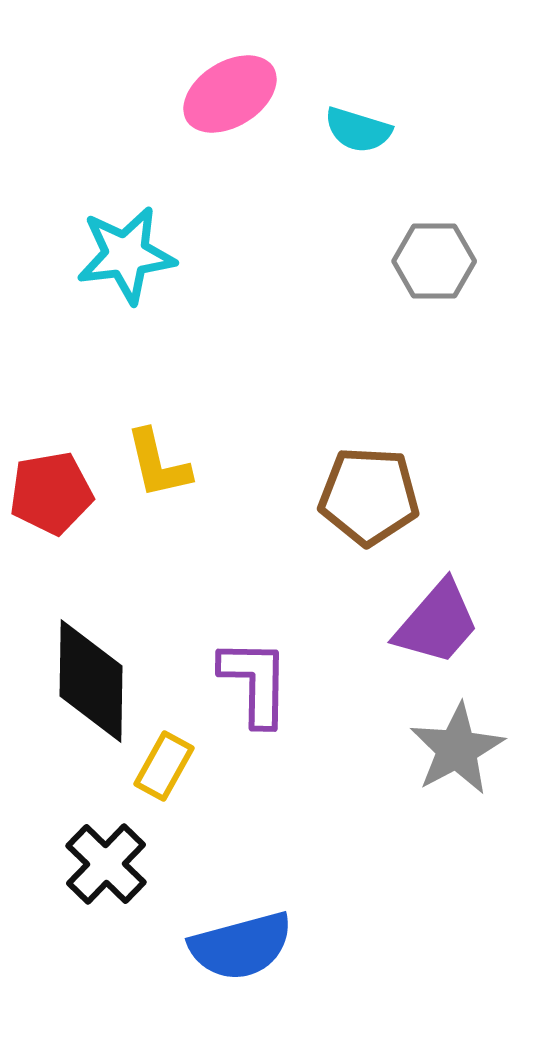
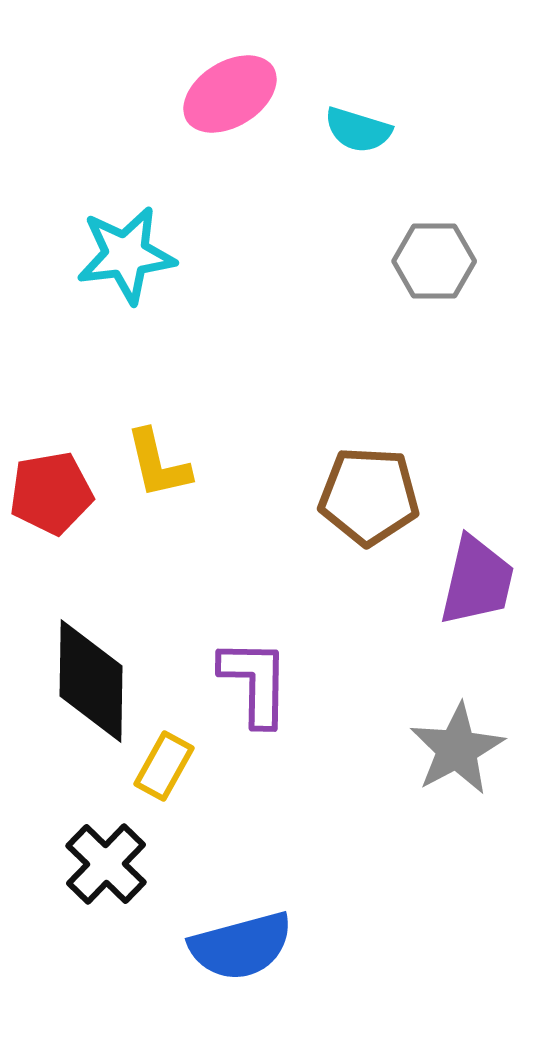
purple trapezoid: moved 40 px right, 42 px up; rotated 28 degrees counterclockwise
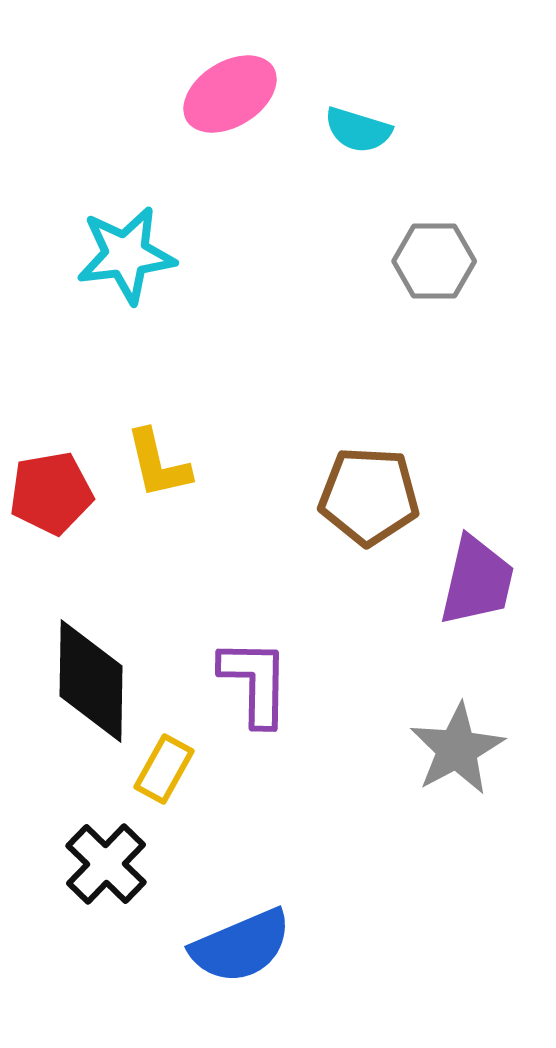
yellow rectangle: moved 3 px down
blue semicircle: rotated 8 degrees counterclockwise
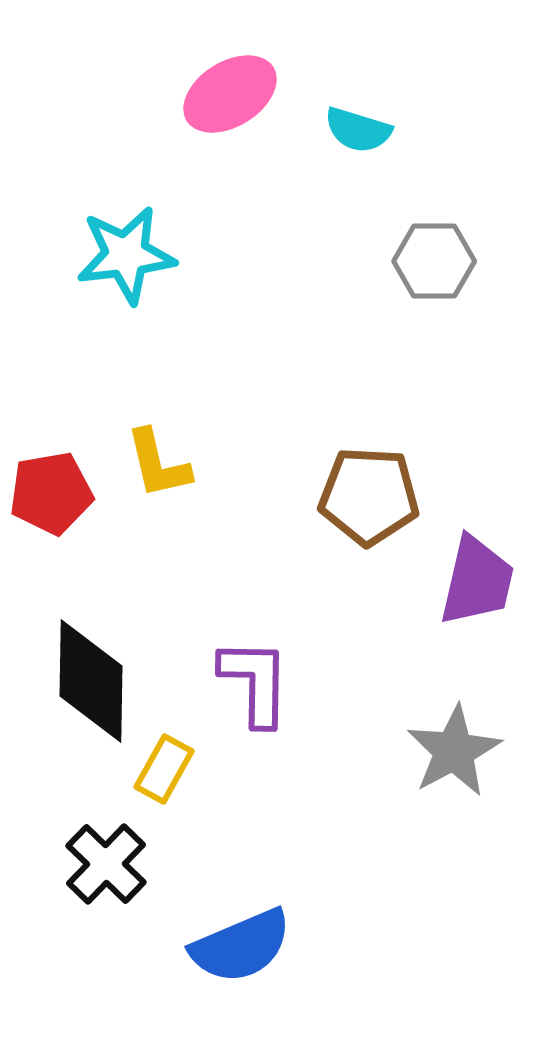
gray star: moved 3 px left, 2 px down
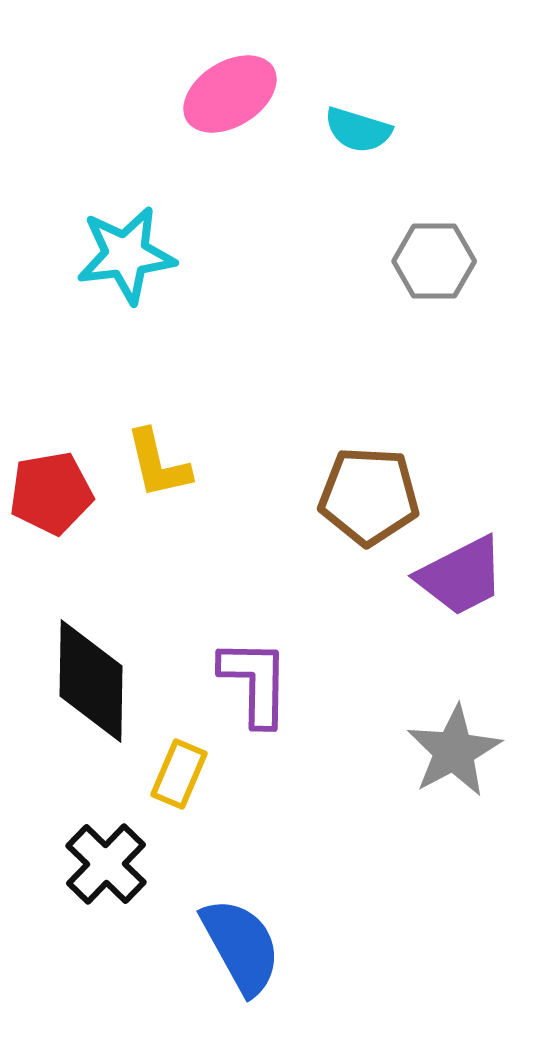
purple trapezoid: moved 16 px left, 5 px up; rotated 50 degrees clockwise
yellow rectangle: moved 15 px right, 5 px down; rotated 6 degrees counterclockwise
blue semicircle: rotated 96 degrees counterclockwise
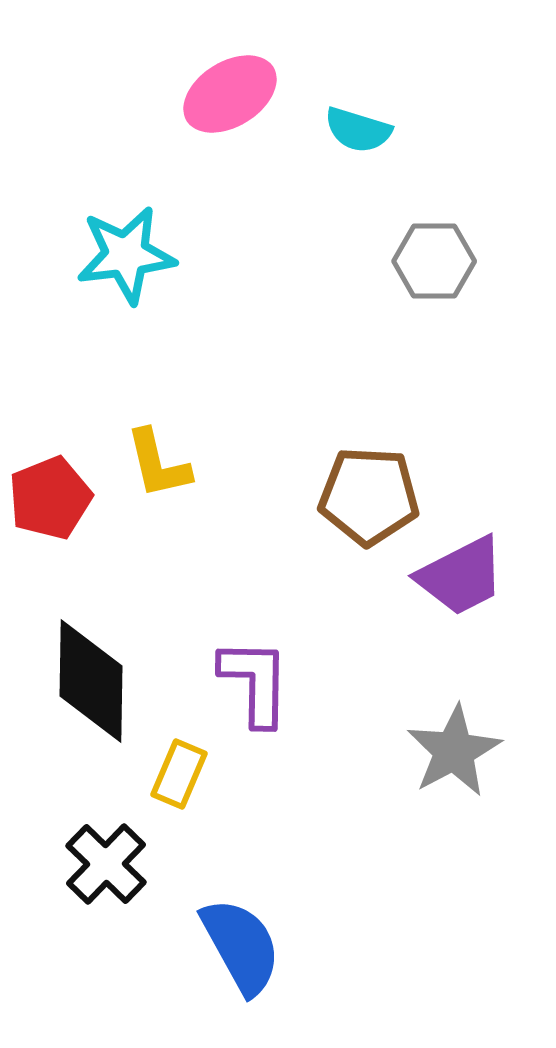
red pentagon: moved 1 px left, 5 px down; rotated 12 degrees counterclockwise
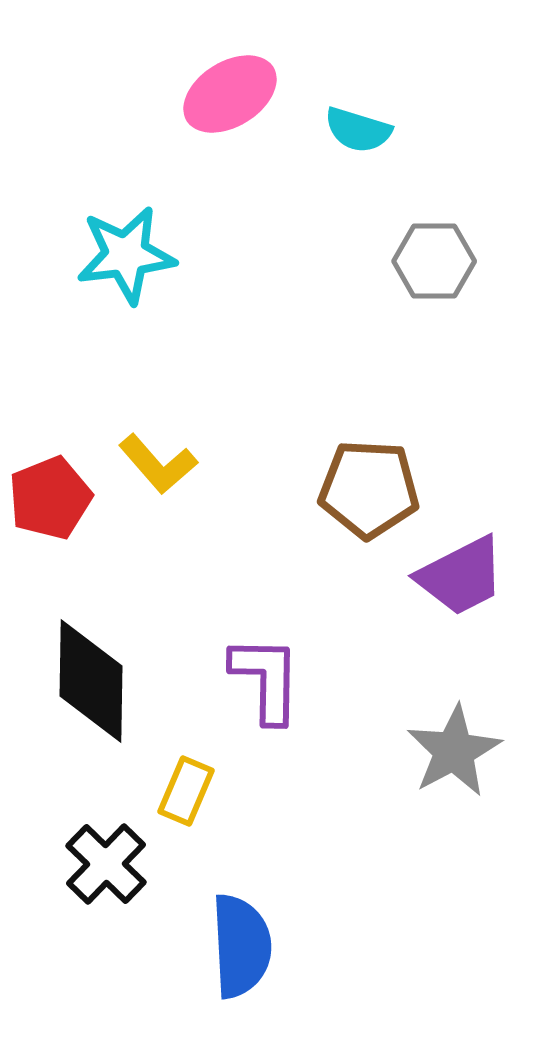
yellow L-shape: rotated 28 degrees counterclockwise
brown pentagon: moved 7 px up
purple L-shape: moved 11 px right, 3 px up
yellow rectangle: moved 7 px right, 17 px down
blue semicircle: rotated 26 degrees clockwise
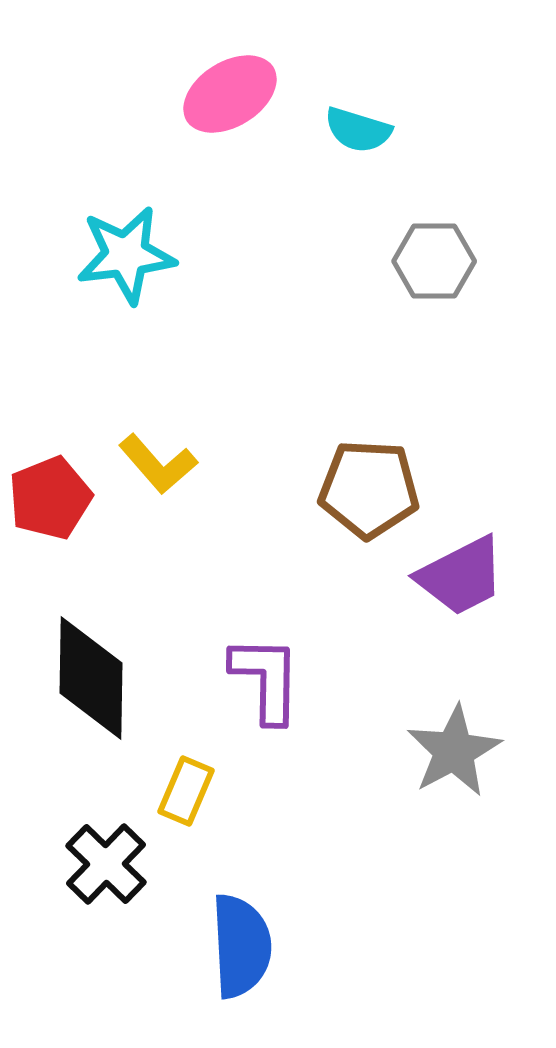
black diamond: moved 3 px up
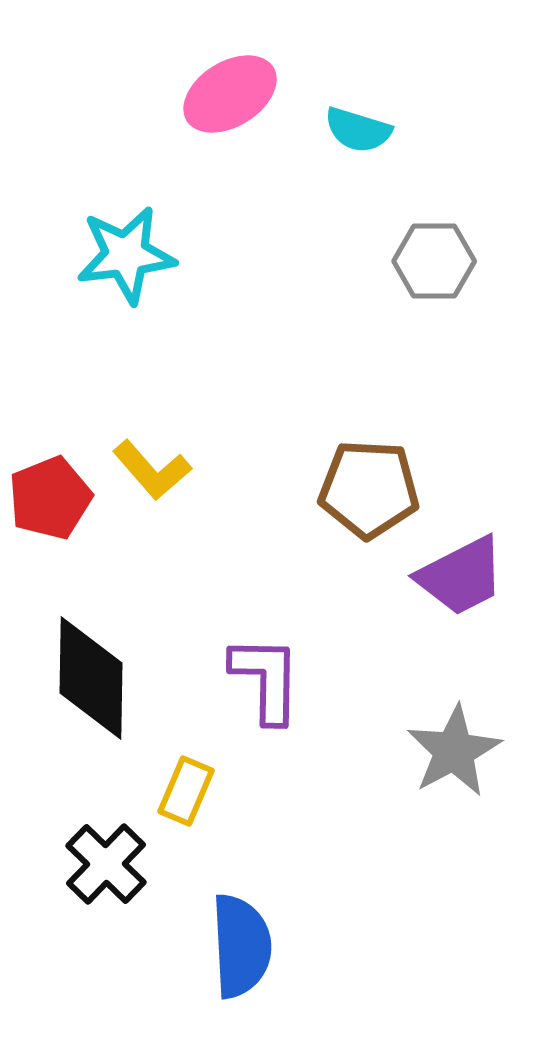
yellow L-shape: moved 6 px left, 6 px down
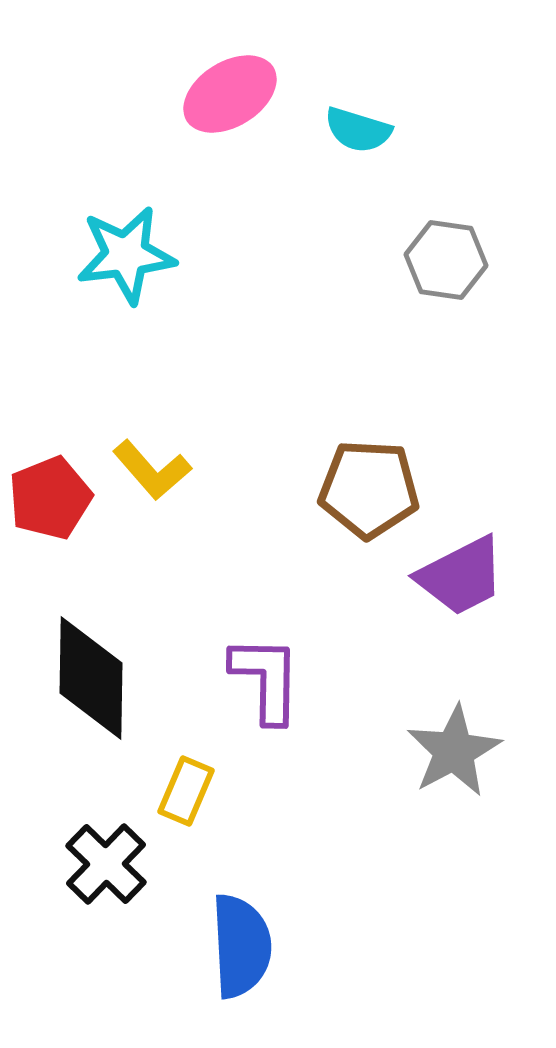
gray hexagon: moved 12 px right, 1 px up; rotated 8 degrees clockwise
